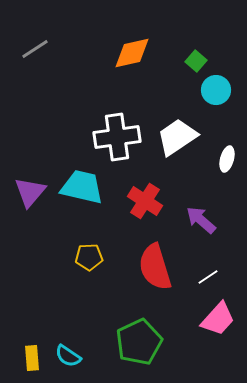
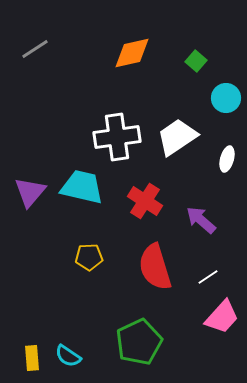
cyan circle: moved 10 px right, 8 px down
pink trapezoid: moved 4 px right, 2 px up
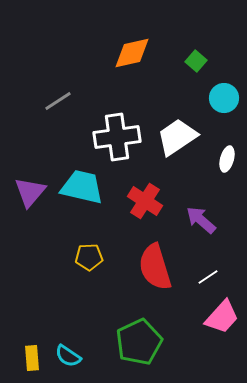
gray line: moved 23 px right, 52 px down
cyan circle: moved 2 px left
